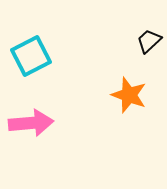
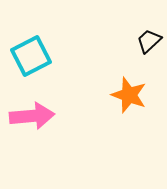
pink arrow: moved 1 px right, 7 px up
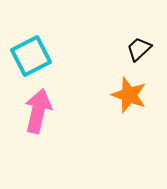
black trapezoid: moved 10 px left, 8 px down
pink arrow: moved 6 px right, 5 px up; rotated 72 degrees counterclockwise
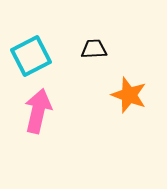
black trapezoid: moved 45 px left; rotated 40 degrees clockwise
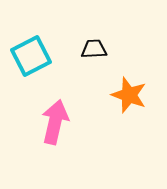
pink arrow: moved 17 px right, 11 px down
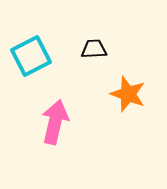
orange star: moved 1 px left, 1 px up
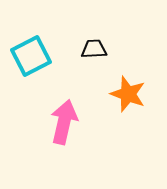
pink arrow: moved 9 px right
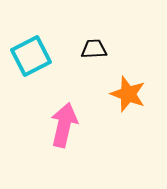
pink arrow: moved 3 px down
